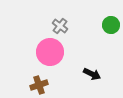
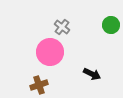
gray cross: moved 2 px right, 1 px down
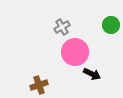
gray cross: rotated 21 degrees clockwise
pink circle: moved 25 px right
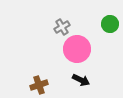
green circle: moved 1 px left, 1 px up
pink circle: moved 2 px right, 3 px up
black arrow: moved 11 px left, 6 px down
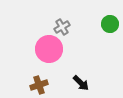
pink circle: moved 28 px left
black arrow: moved 3 px down; rotated 18 degrees clockwise
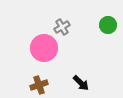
green circle: moved 2 px left, 1 px down
pink circle: moved 5 px left, 1 px up
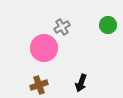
black arrow: rotated 66 degrees clockwise
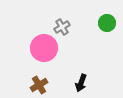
green circle: moved 1 px left, 2 px up
brown cross: rotated 12 degrees counterclockwise
